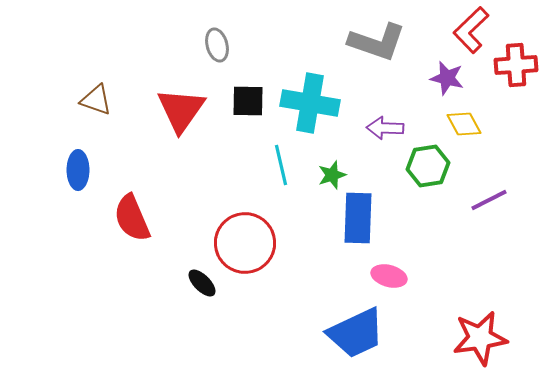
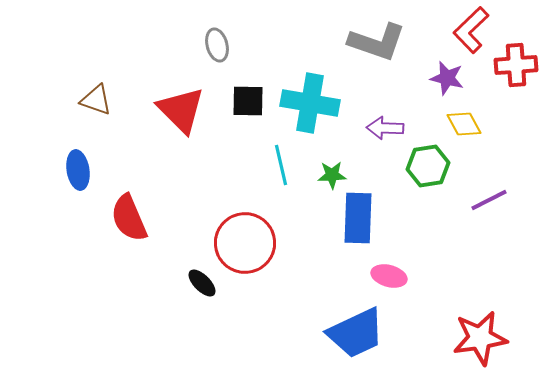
red triangle: rotated 20 degrees counterclockwise
blue ellipse: rotated 9 degrees counterclockwise
green star: rotated 16 degrees clockwise
red semicircle: moved 3 px left
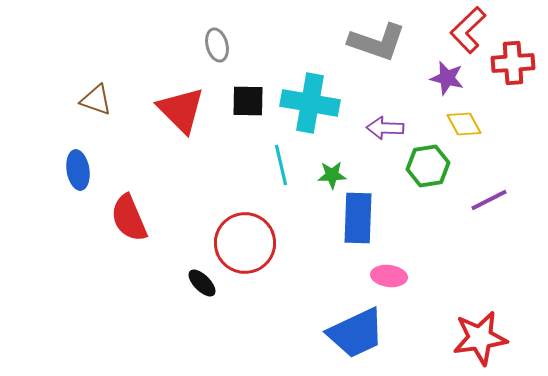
red L-shape: moved 3 px left
red cross: moved 3 px left, 2 px up
pink ellipse: rotated 8 degrees counterclockwise
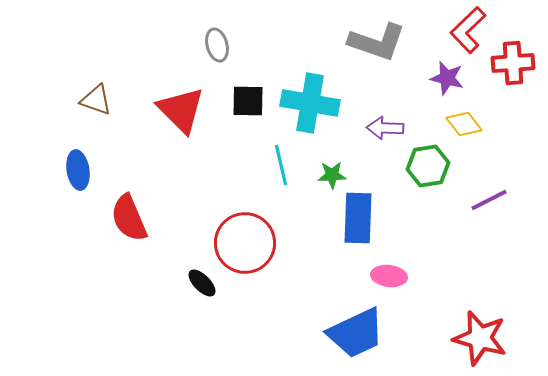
yellow diamond: rotated 9 degrees counterclockwise
red star: rotated 24 degrees clockwise
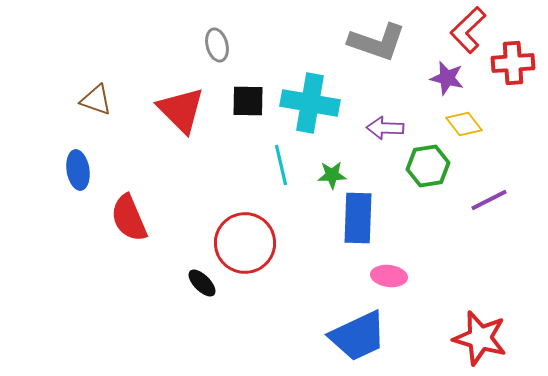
blue trapezoid: moved 2 px right, 3 px down
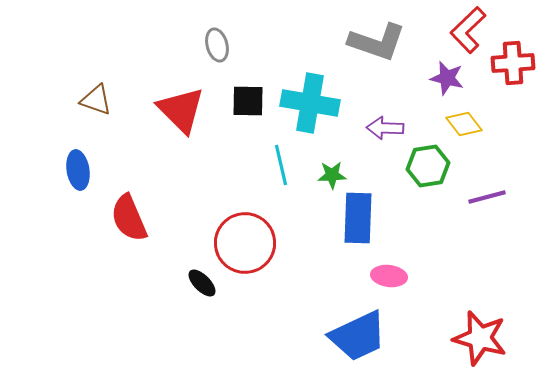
purple line: moved 2 px left, 3 px up; rotated 12 degrees clockwise
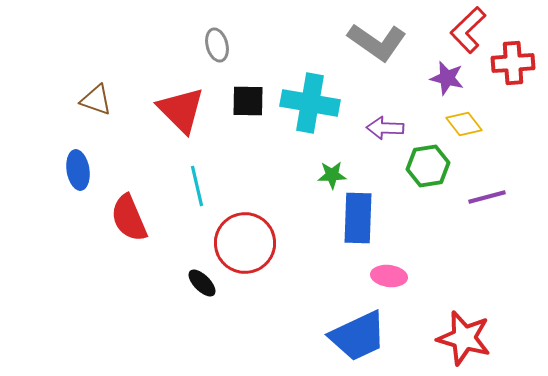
gray L-shape: rotated 16 degrees clockwise
cyan line: moved 84 px left, 21 px down
red star: moved 16 px left
